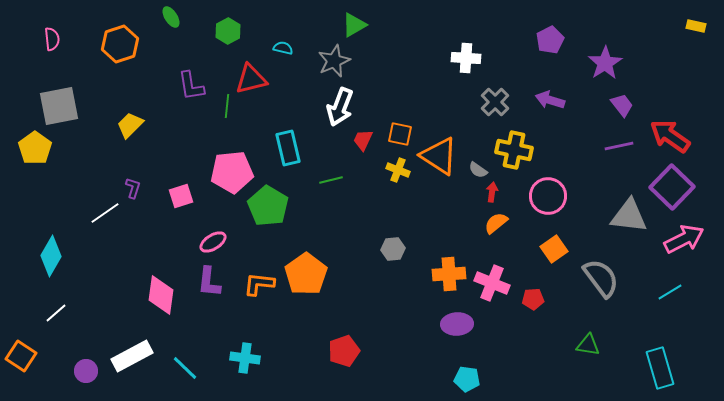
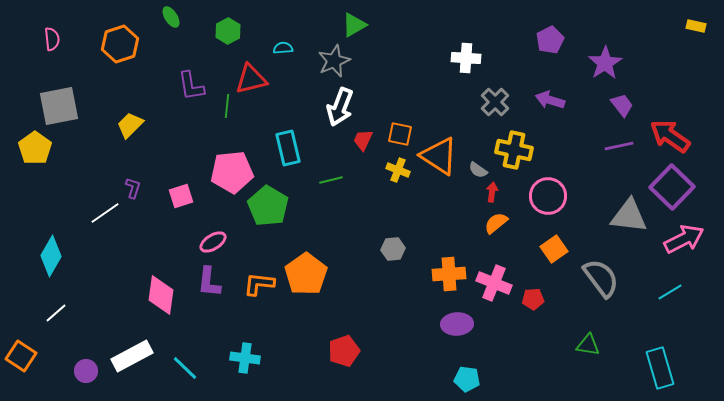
cyan semicircle at (283, 48): rotated 18 degrees counterclockwise
pink cross at (492, 283): moved 2 px right
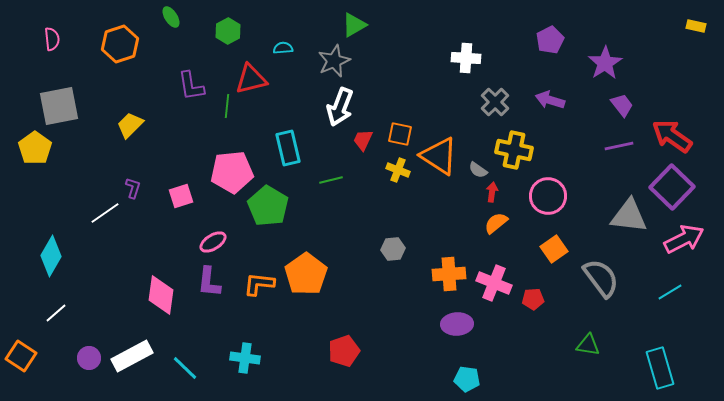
red arrow at (670, 136): moved 2 px right
purple circle at (86, 371): moved 3 px right, 13 px up
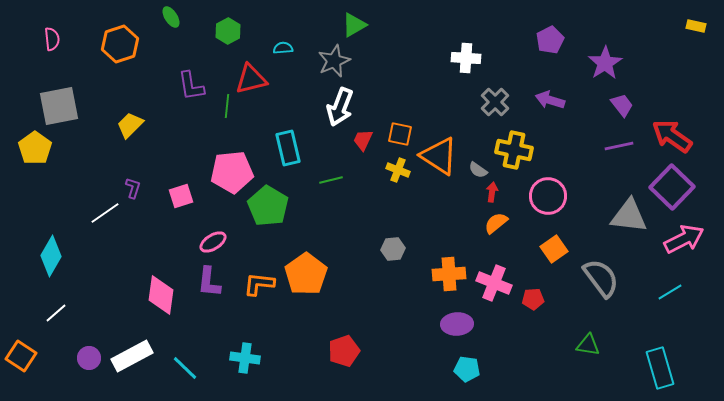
cyan pentagon at (467, 379): moved 10 px up
